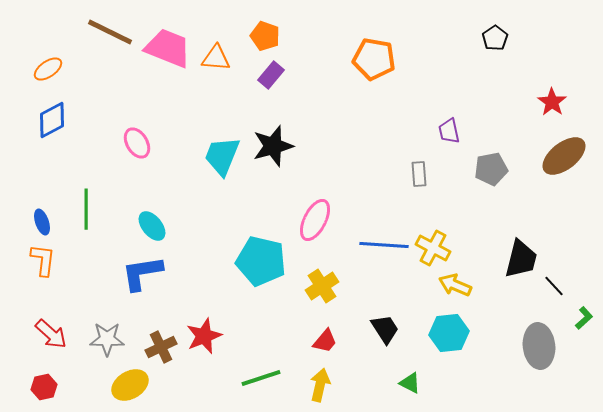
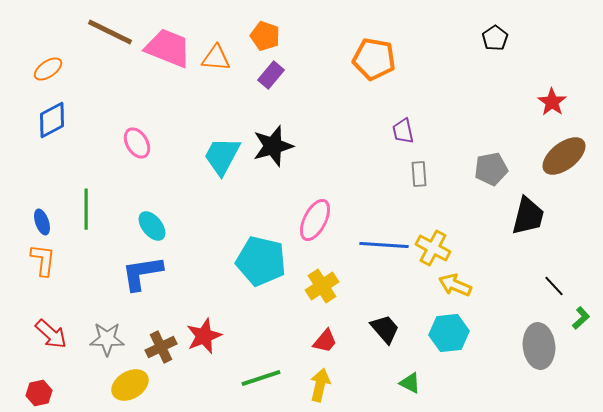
purple trapezoid at (449, 131): moved 46 px left
cyan trapezoid at (222, 156): rotated 6 degrees clockwise
black trapezoid at (521, 259): moved 7 px right, 43 px up
green L-shape at (584, 318): moved 3 px left
black trapezoid at (385, 329): rotated 8 degrees counterclockwise
red hexagon at (44, 387): moved 5 px left, 6 px down
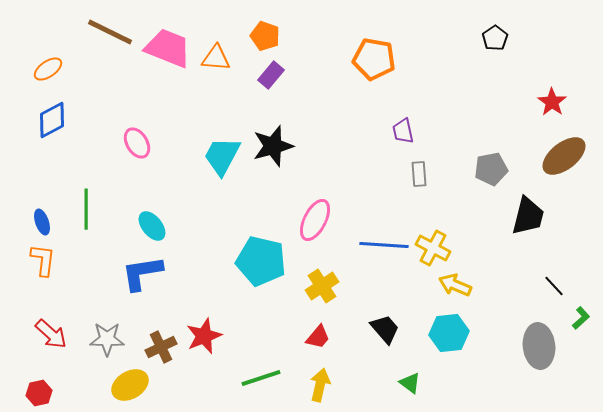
red trapezoid at (325, 341): moved 7 px left, 4 px up
green triangle at (410, 383): rotated 10 degrees clockwise
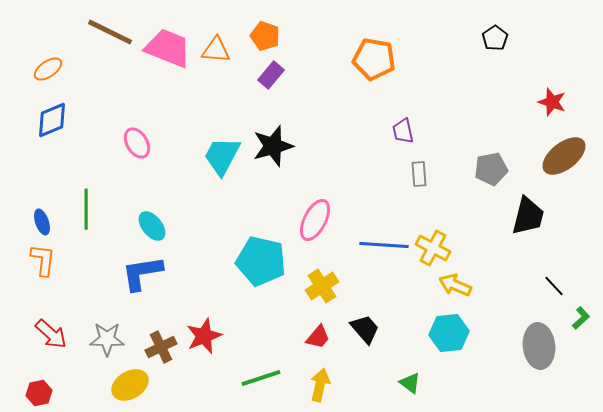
orange triangle at (216, 58): moved 8 px up
red star at (552, 102): rotated 16 degrees counterclockwise
blue diamond at (52, 120): rotated 6 degrees clockwise
black trapezoid at (385, 329): moved 20 px left
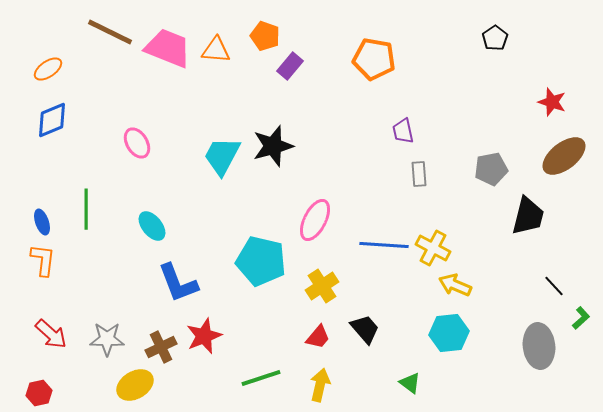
purple rectangle at (271, 75): moved 19 px right, 9 px up
blue L-shape at (142, 273): moved 36 px right, 10 px down; rotated 102 degrees counterclockwise
yellow ellipse at (130, 385): moved 5 px right
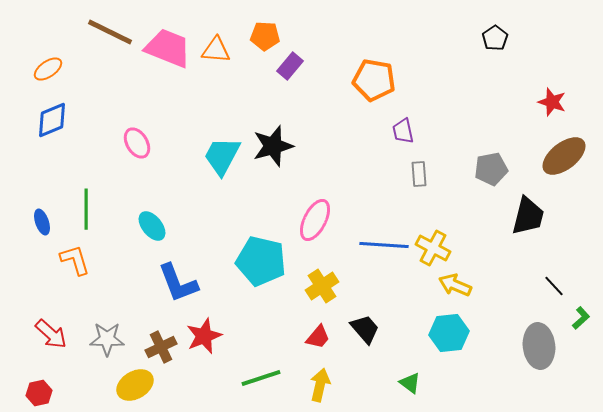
orange pentagon at (265, 36): rotated 16 degrees counterclockwise
orange pentagon at (374, 59): moved 21 px down
orange L-shape at (43, 260): moved 32 px right; rotated 24 degrees counterclockwise
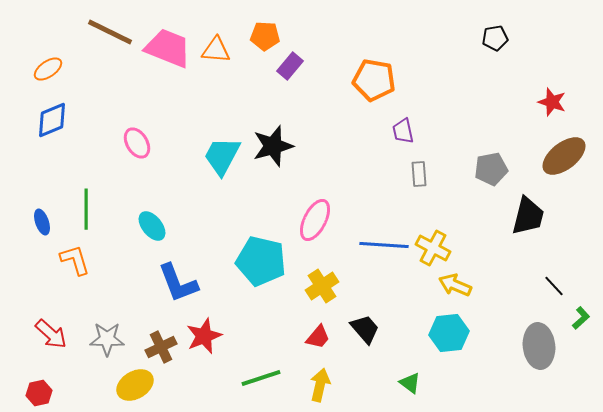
black pentagon at (495, 38): rotated 25 degrees clockwise
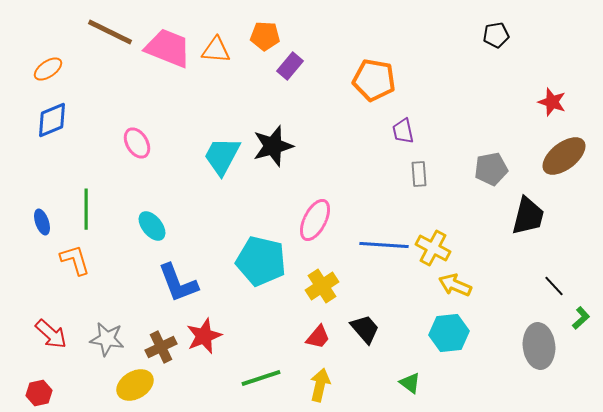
black pentagon at (495, 38): moved 1 px right, 3 px up
gray star at (107, 339): rotated 8 degrees clockwise
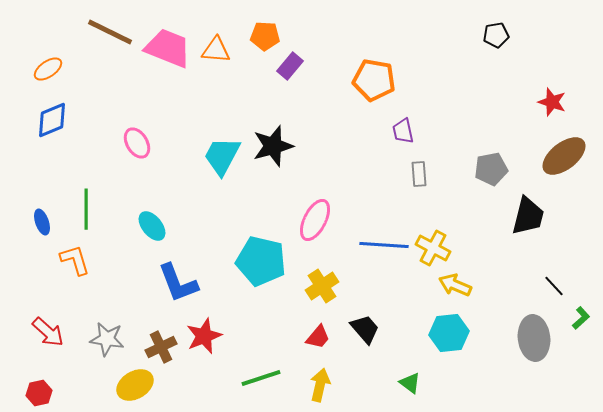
red arrow at (51, 334): moved 3 px left, 2 px up
gray ellipse at (539, 346): moved 5 px left, 8 px up
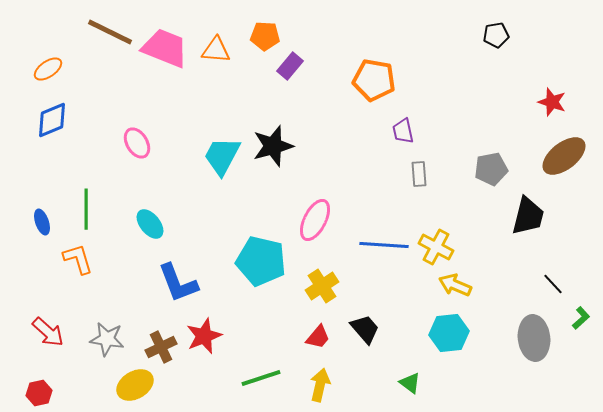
pink trapezoid at (168, 48): moved 3 px left
cyan ellipse at (152, 226): moved 2 px left, 2 px up
yellow cross at (433, 248): moved 3 px right, 1 px up
orange L-shape at (75, 260): moved 3 px right, 1 px up
black line at (554, 286): moved 1 px left, 2 px up
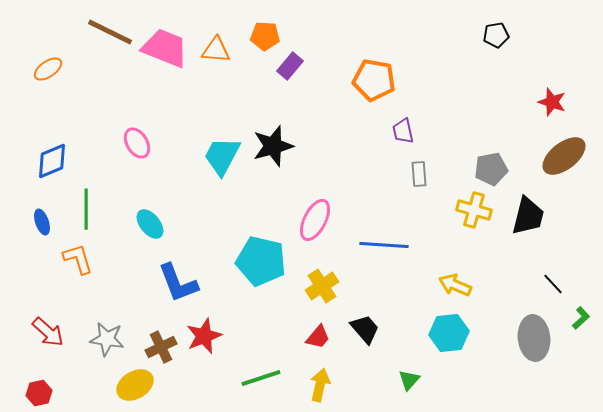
blue diamond at (52, 120): moved 41 px down
yellow cross at (436, 247): moved 38 px right, 37 px up; rotated 12 degrees counterclockwise
green triangle at (410, 383): moved 1 px left, 3 px up; rotated 35 degrees clockwise
